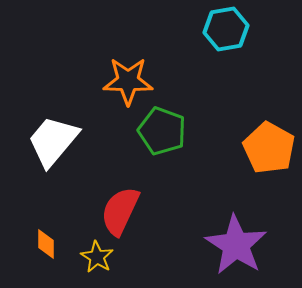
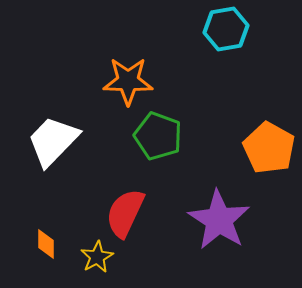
green pentagon: moved 4 px left, 5 px down
white trapezoid: rotated 4 degrees clockwise
red semicircle: moved 5 px right, 2 px down
purple star: moved 17 px left, 25 px up
yellow star: rotated 12 degrees clockwise
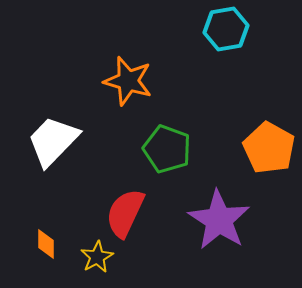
orange star: rotated 15 degrees clockwise
green pentagon: moved 9 px right, 13 px down
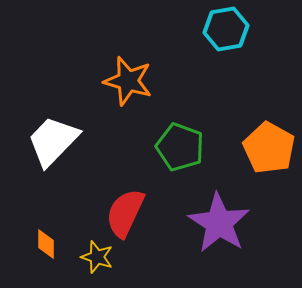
green pentagon: moved 13 px right, 2 px up
purple star: moved 3 px down
yellow star: rotated 24 degrees counterclockwise
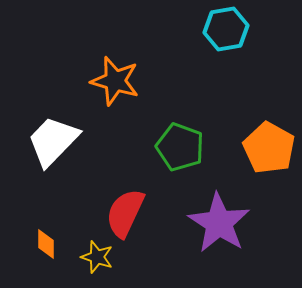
orange star: moved 13 px left
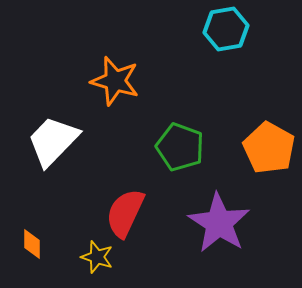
orange diamond: moved 14 px left
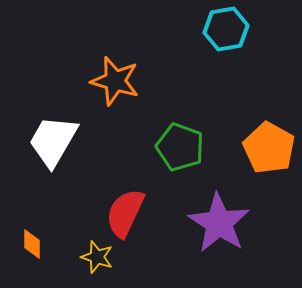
white trapezoid: rotated 14 degrees counterclockwise
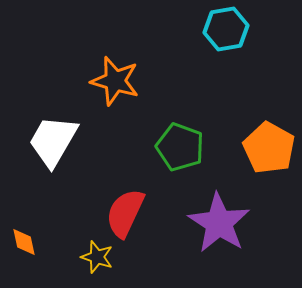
orange diamond: moved 8 px left, 2 px up; rotated 12 degrees counterclockwise
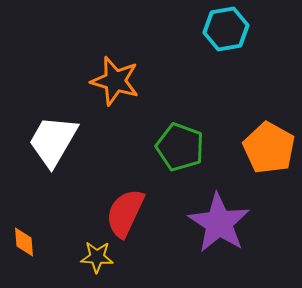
orange diamond: rotated 8 degrees clockwise
yellow star: rotated 16 degrees counterclockwise
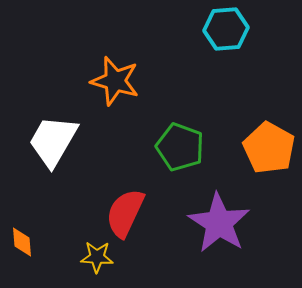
cyan hexagon: rotated 6 degrees clockwise
orange diamond: moved 2 px left
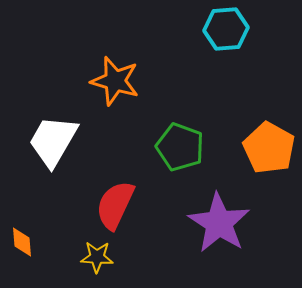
red semicircle: moved 10 px left, 8 px up
